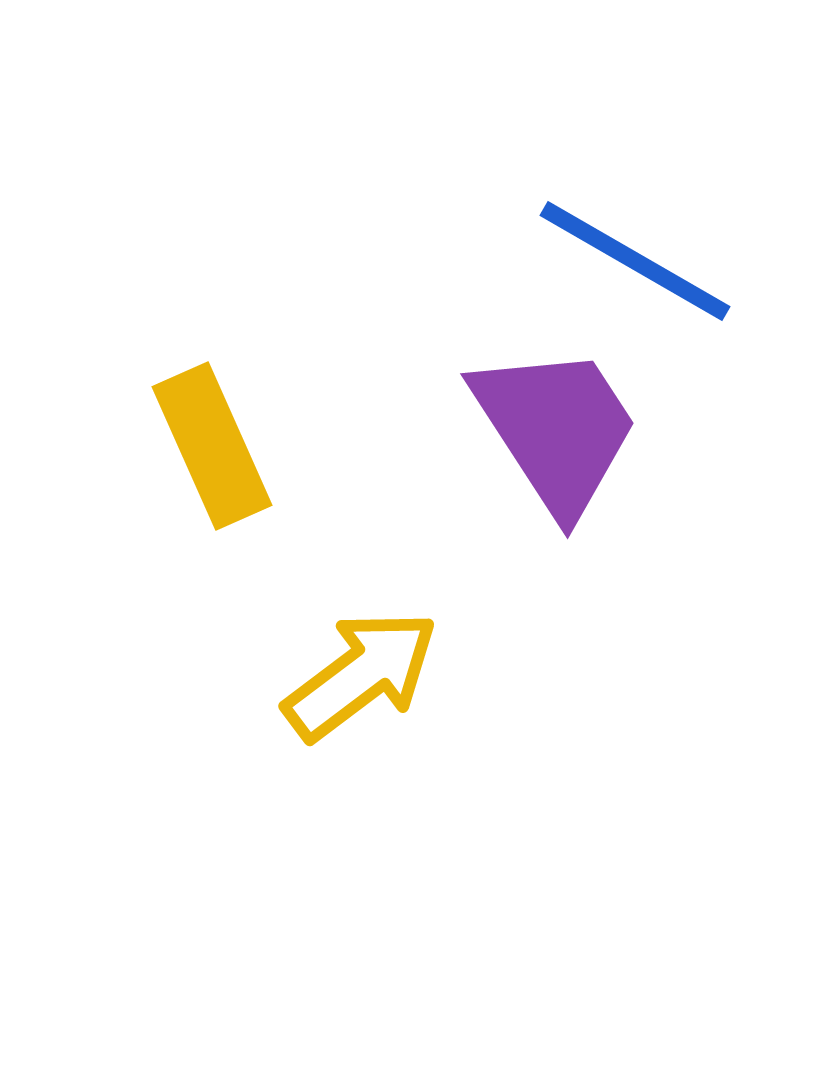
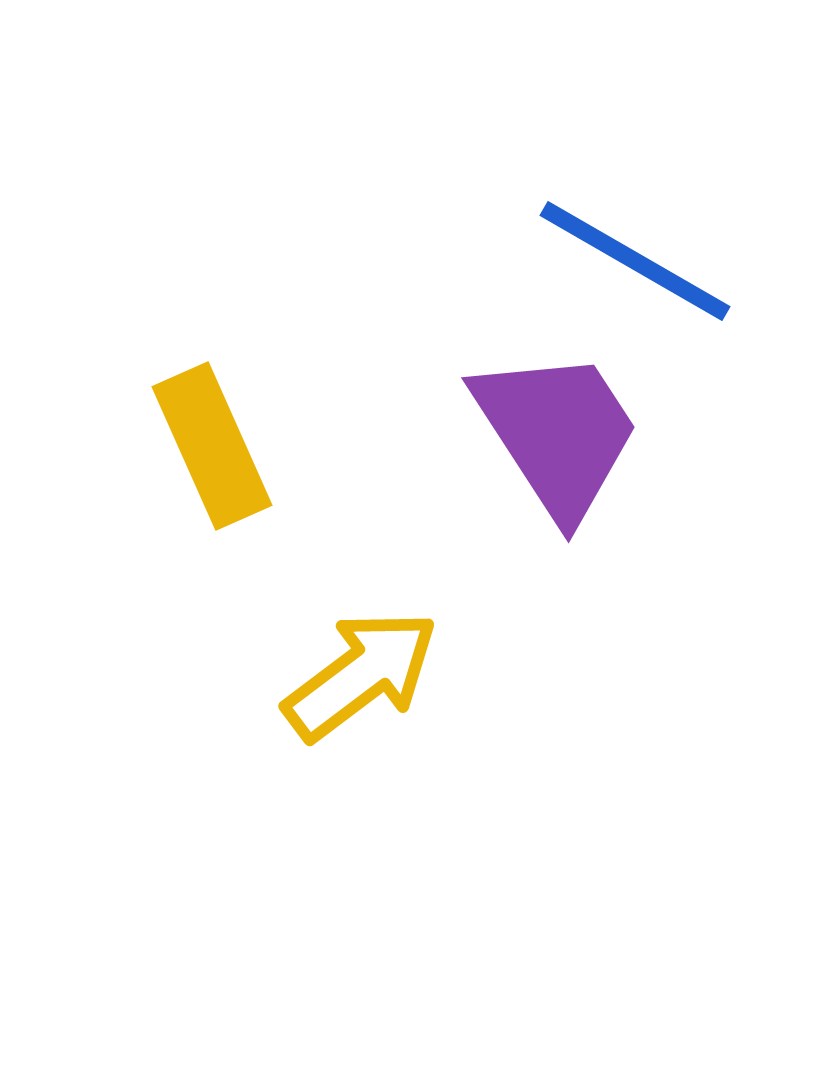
purple trapezoid: moved 1 px right, 4 px down
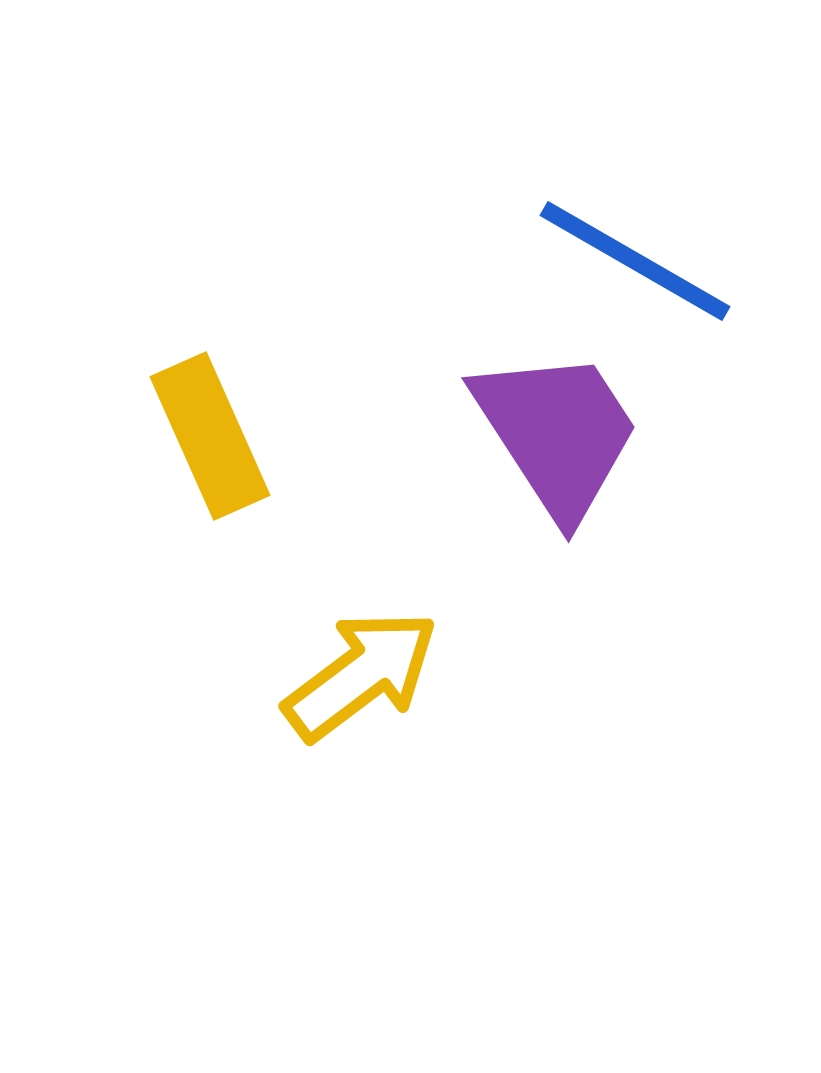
yellow rectangle: moved 2 px left, 10 px up
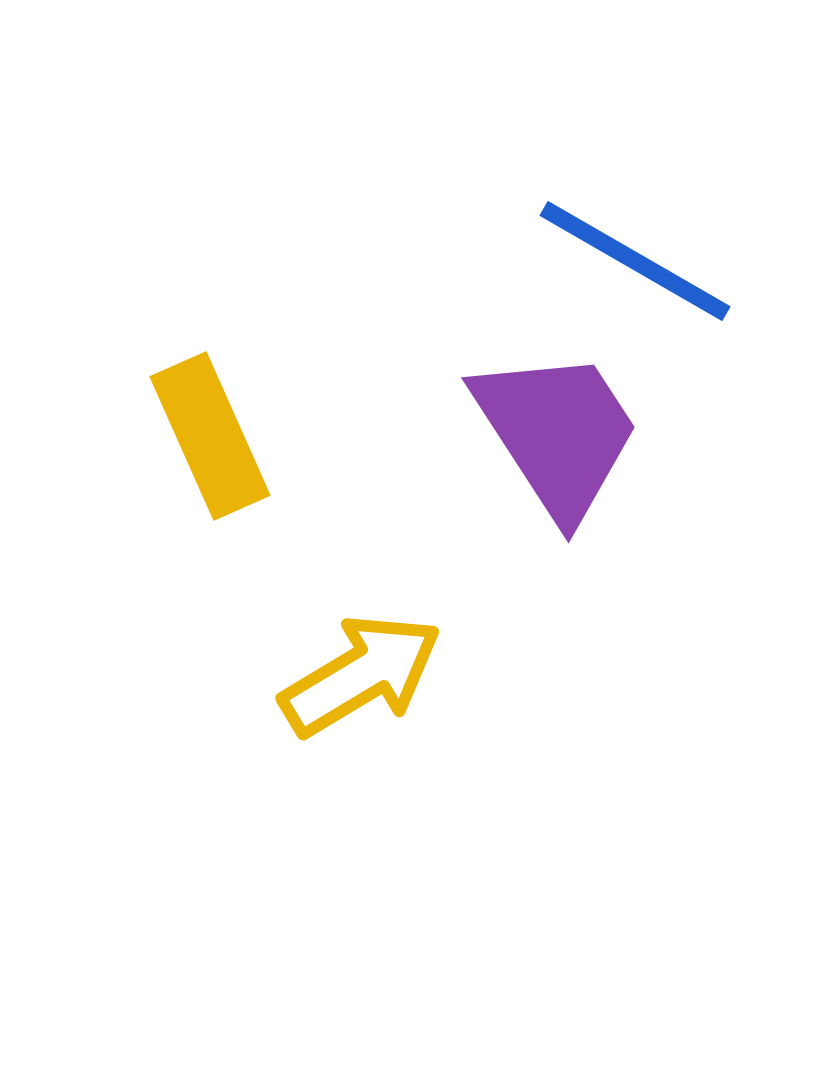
yellow arrow: rotated 6 degrees clockwise
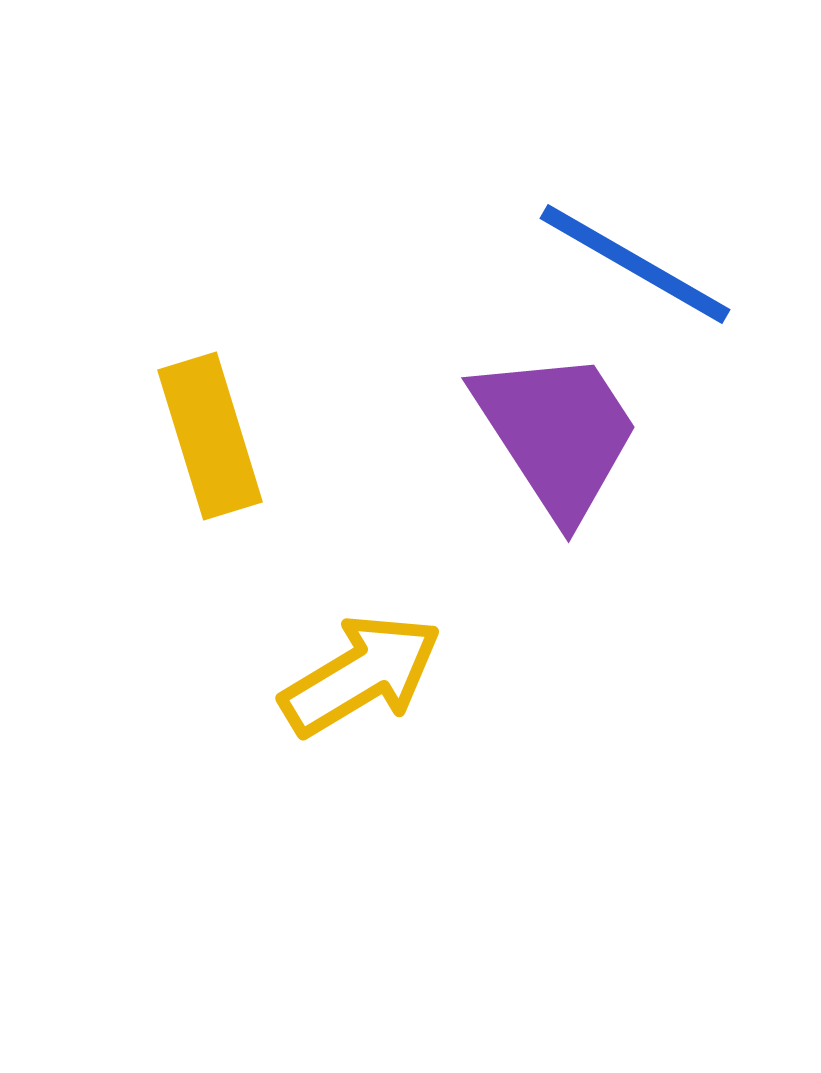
blue line: moved 3 px down
yellow rectangle: rotated 7 degrees clockwise
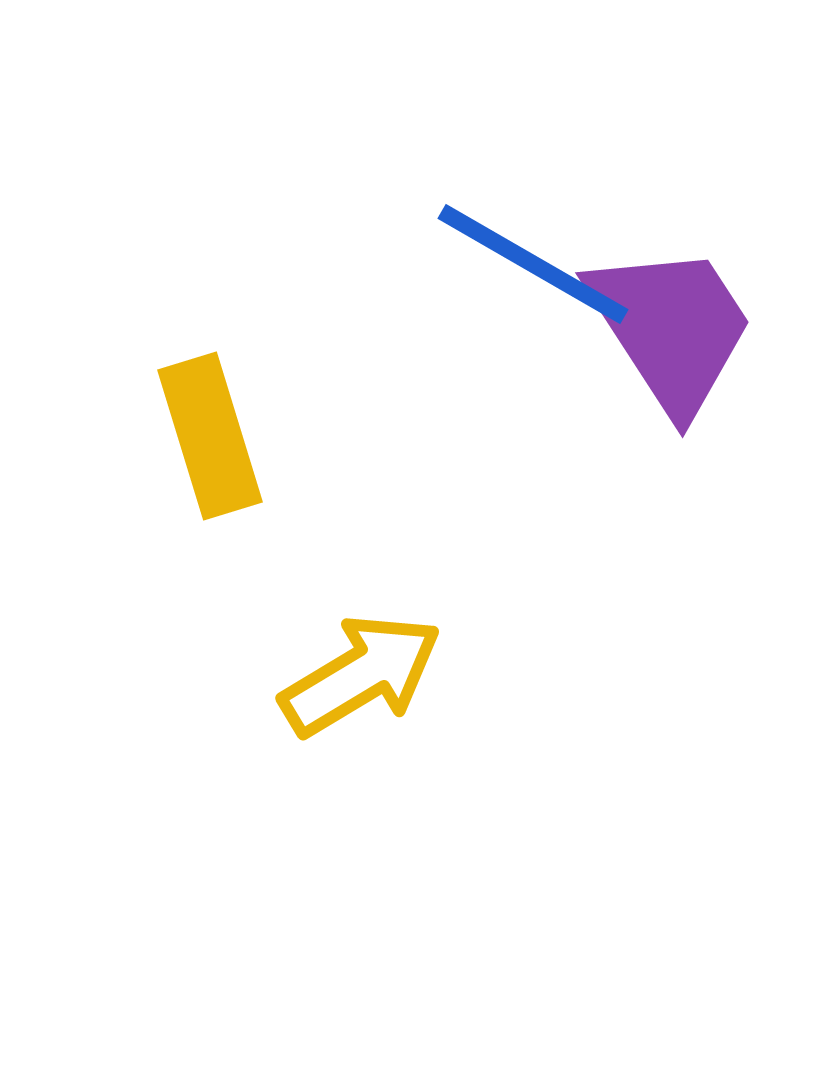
blue line: moved 102 px left
purple trapezoid: moved 114 px right, 105 px up
